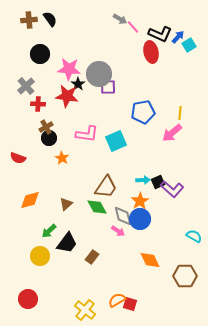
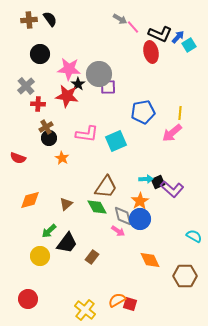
cyan arrow at (143, 180): moved 3 px right, 1 px up
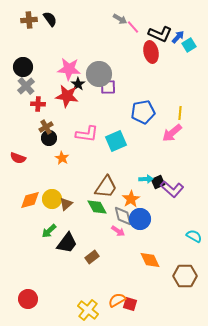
black circle at (40, 54): moved 17 px left, 13 px down
orange star at (140, 201): moved 9 px left, 2 px up
yellow circle at (40, 256): moved 12 px right, 57 px up
brown rectangle at (92, 257): rotated 16 degrees clockwise
yellow cross at (85, 310): moved 3 px right
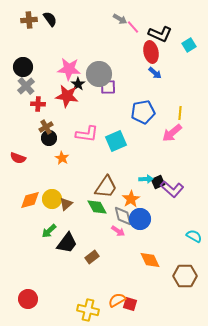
blue arrow at (178, 37): moved 23 px left, 36 px down; rotated 88 degrees clockwise
yellow cross at (88, 310): rotated 25 degrees counterclockwise
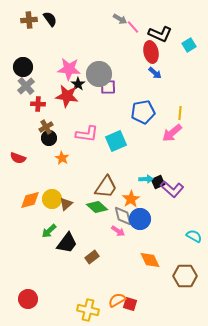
green diamond at (97, 207): rotated 20 degrees counterclockwise
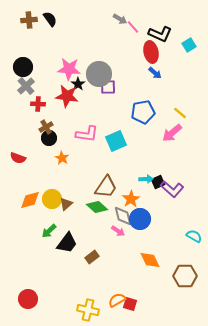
yellow line at (180, 113): rotated 56 degrees counterclockwise
